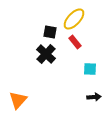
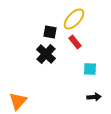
orange triangle: moved 1 px down
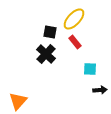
black arrow: moved 6 px right, 7 px up
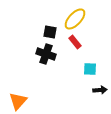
yellow ellipse: moved 1 px right
black cross: rotated 24 degrees counterclockwise
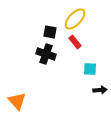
orange triangle: moved 1 px left; rotated 24 degrees counterclockwise
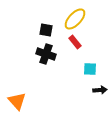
black square: moved 4 px left, 2 px up
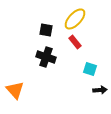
black cross: moved 3 px down
cyan square: rotated 16 degrees clockwise
orange triangle: moved 2 px left, 11 px up
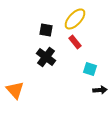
black cross: rotated 18 degrees clockwise
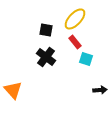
cyan square: moved 4 px left, 10 px up
orange triangle: moved 2 px left
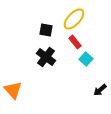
yellow ellipse: moved 1 px left
cyan square: rotated 24 degrees clockwise
black arrow: rotated 144 degrees clockwise
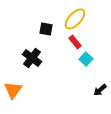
yellow ellipse: moved 1 px right
black square: moved 1 px up
black cross: moved 14 px left, 1 px down
orange triangle: rotated 18 degrees clockwise
